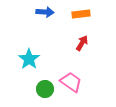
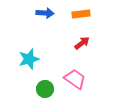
blue arrow: moved 1 px down
red arrow: rotated 21 degrees clockwise
cyan star: rotated 20 degrees clockwise
pink trapezoid: moved 4 px right, 3 px up
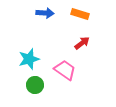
orange rectangle: moved 1 px left; rotated 24 degrees clockwise
pink trapezoid: moved 10 px left, 9 px up
green circle: moved 10 px left, 4 px up
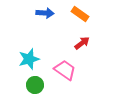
orange rectangle: rotated 18 degrees clockwise
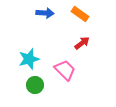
pink trapezoid: rotated 10 degrees clockwise
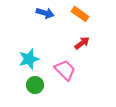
blue arrow: rotated 12 degrees clockwise
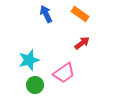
blue arrow: moved 1 px right, 1 px down; rotated 132 degrees counterclockwise
cyan star: moved 1 px down
pink trapezoid: moved 1 px left, 3 px down; rotated 100 degrees clockwise
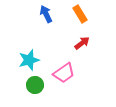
orange rectangle: rotated 24 degrees clockwise
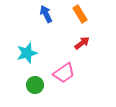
cyan star: moved 2 px left, 7 px up
